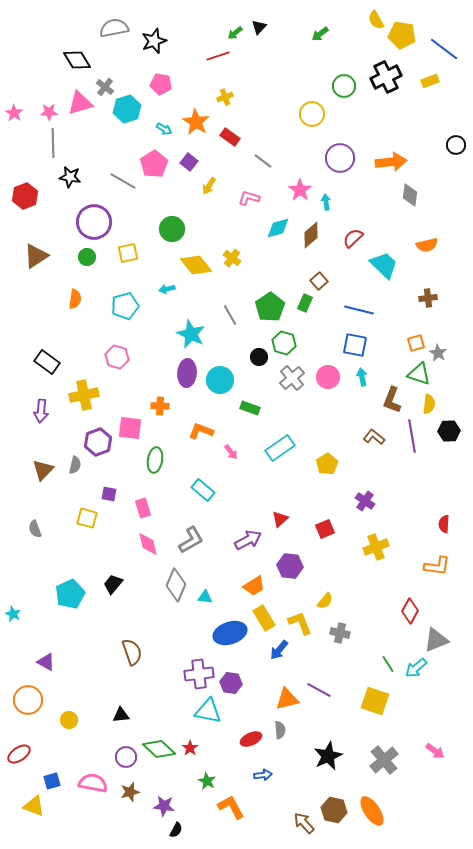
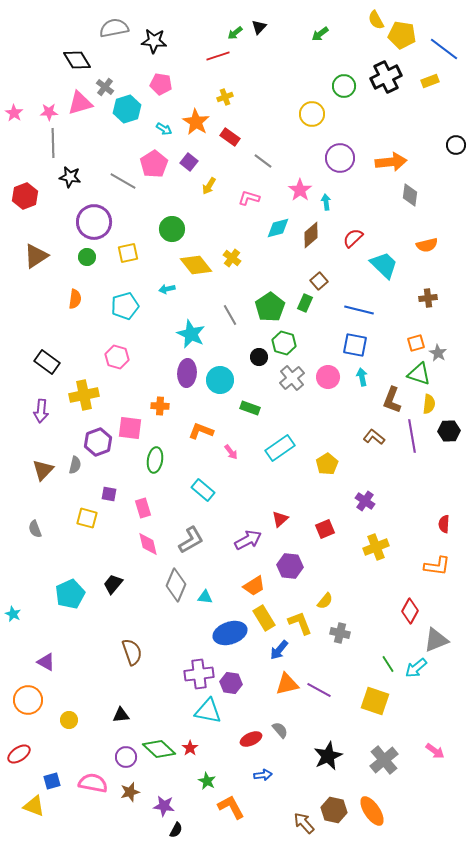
black star at (154, 41): rotated 25 degrees clockwise
orange triangle at (287, 699): moved 15 px up
gray semicircle at (280, 730): rotated 36 degrees counterclockwise
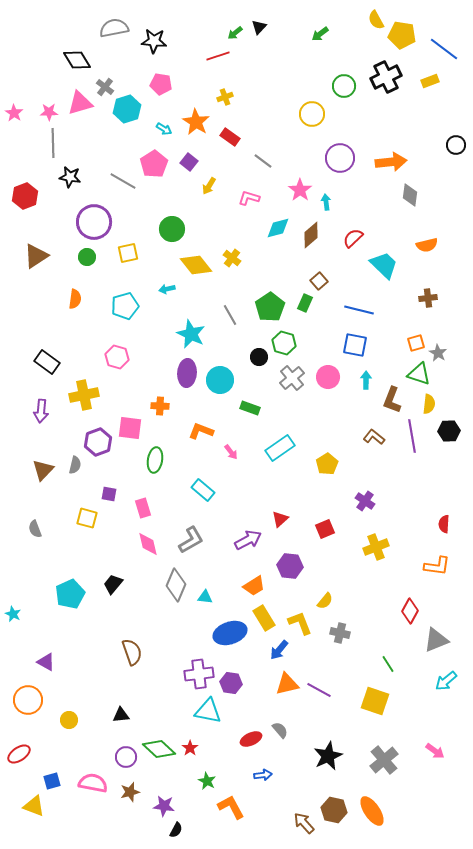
cyan arrow at (362, 377): moved 4 px right, 3 px down; rotated 12 degrees clockwise
cyan arrow at (416, 668): moved 30 px right, 13 px down
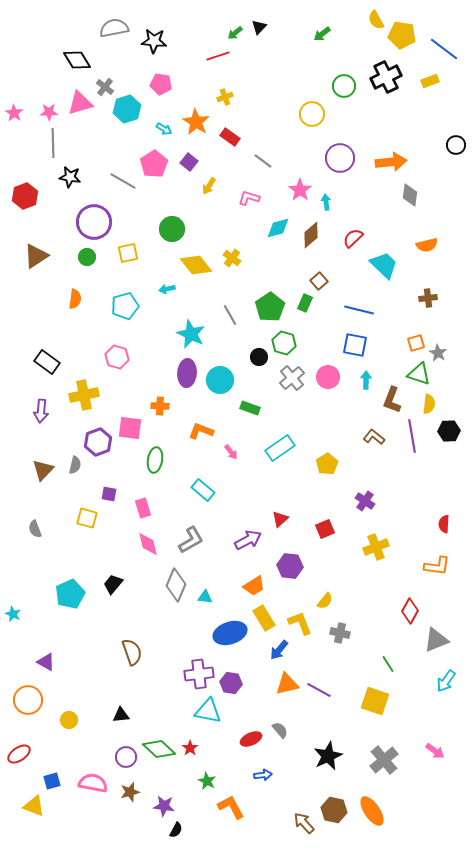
green arrow at (320, 34): moved 2 px right
cyan arrow at (446, 681): rotated 15 degrees counterclockwise
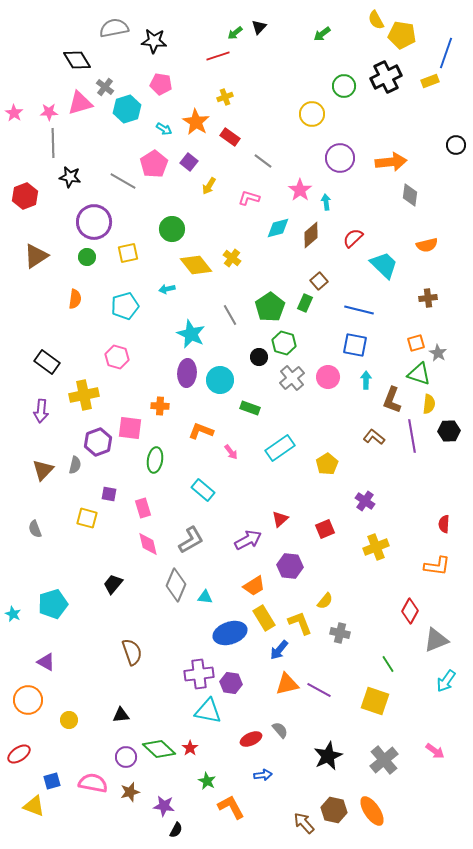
blue line at (444, 49): moved 2 px right, 4 px down; rotated 72 degrees clockwise
cyan pentagon at (70, 594): moved 17 px left, 10 px down; rotated 8 degrees clockwise
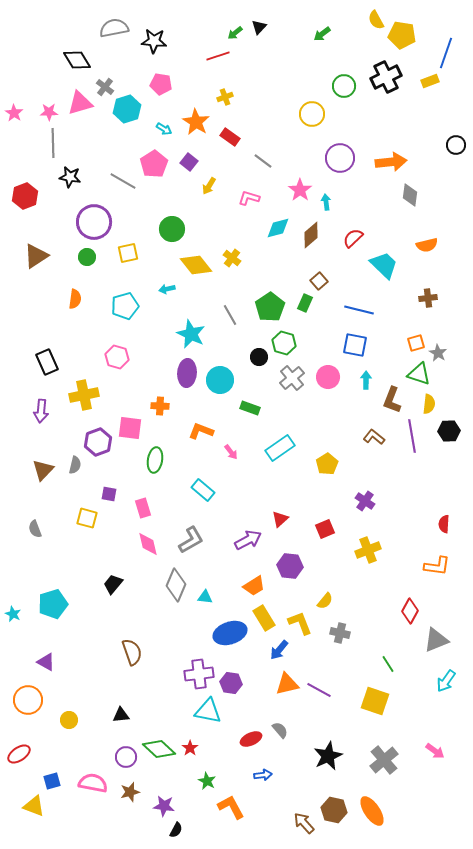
black rectangle at (47, 362): rotated 30 degrees clockwise
yellow cross at (376, 547): moved 8 px left, 3 px down
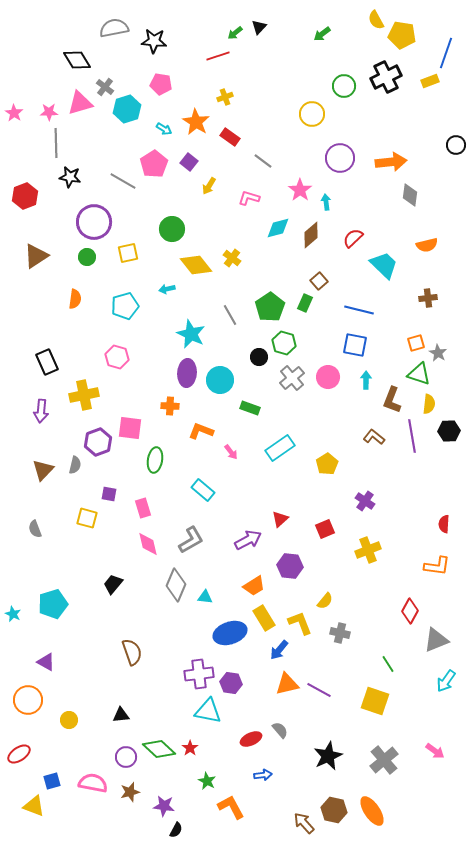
gray line at (53, 143): moved 3 px right
orange cross at (160, 406): moved 10 px right
